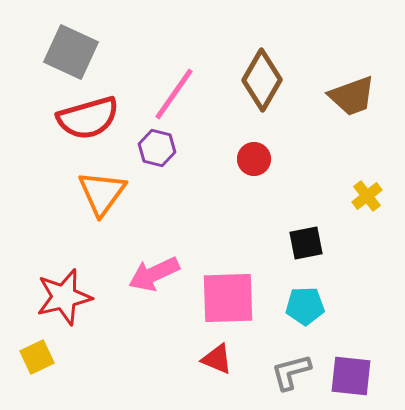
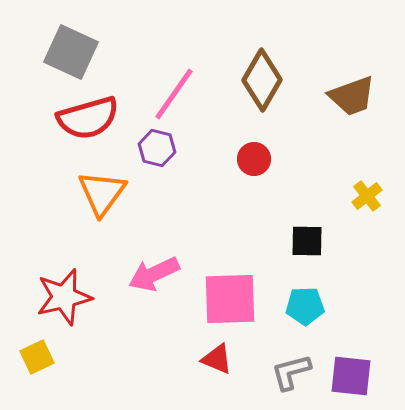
black square: moved 1 px right, 2 px up; rotated 12 degrees clockwise
pink square: moved 2 px right, 1 px down
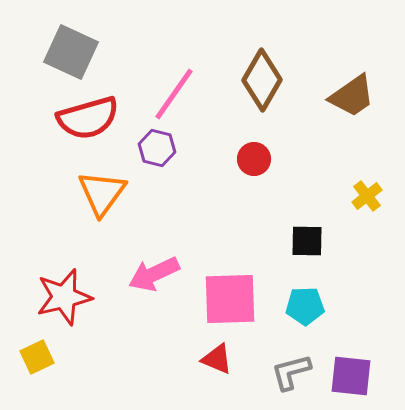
brown trapezoid: rotated 15 degrees counterclockwise
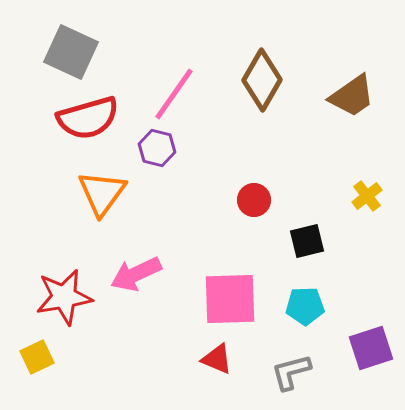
red circle: moved 41 px down
black square: rotated 15 degrees counterclockwise
pink arrow: moved 18 px left
red star: rotated 4 degrees clockwise
purple square: moved 20 px right, 28 px up; rotated 24 degrees counterclockwise
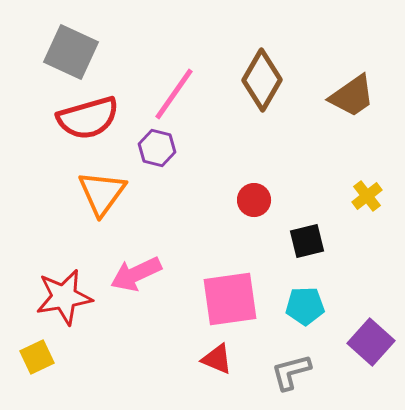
pink square: rotated 6 degrees counterclockwise
purple square: moved 6 px up; rotated 30 degrees counterclockwise
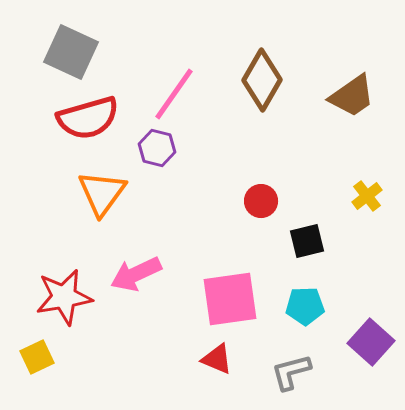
red circle: moved 7 px right, 1 px down
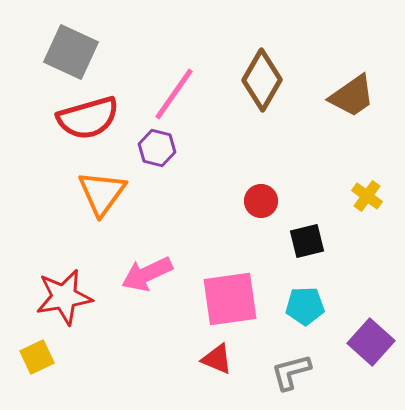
yellow cross: rotated 16 degrees counterclockwise
pink arrow: moved 11 px right
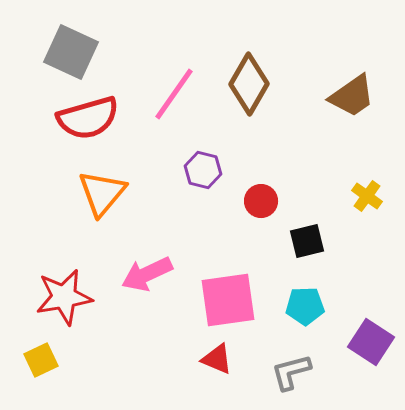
brown diamond: moved 13 px left, 4 px down
purple hexagon: moved 46 px right, 22 px down
orange triangle: rotated 4 degrees clockwise
pink square: moved 2 px left, 1 px down
purple square: rotated 9 degrees counterclockwise
yellow square: moved 4 px right, 3 px down
